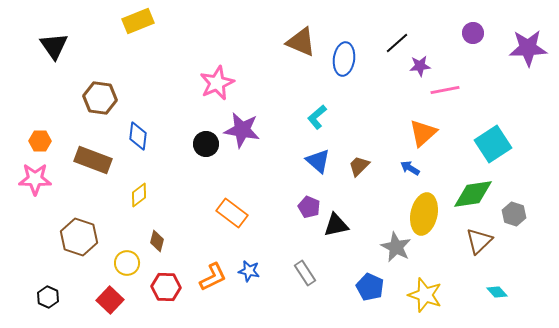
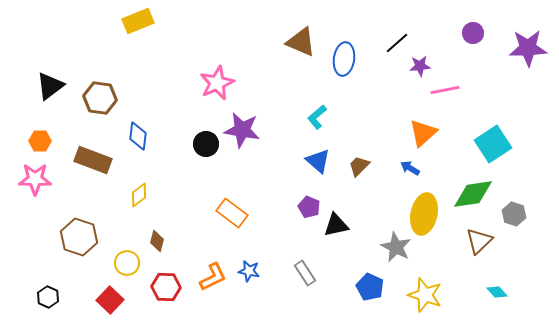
black triangle at (54, 46): moved 4 px left, 40 px down; rotated 28 degrees clockwise
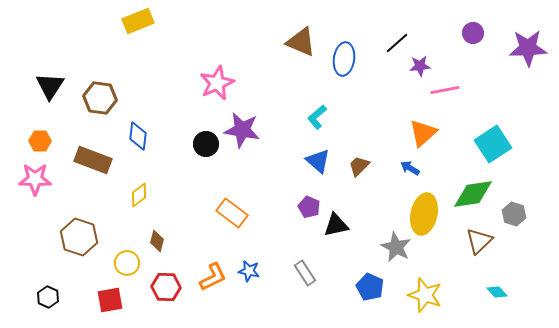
black triangle at (50, 86): rotated 20 degrees counterclockwise
red square at (110, 300): rotated 36 degrees clockwise
